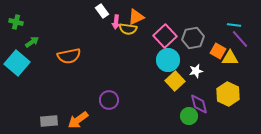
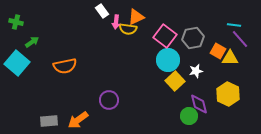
pink square: rotated 10 degrees counterclockwise
orange semicircle: moved 4 px left, 10 px down
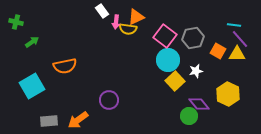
yellow triangle: moved 7 px right, 4 px up
cyan square: moved 15 px right, 23 px down; rotated 20 degrees clockwise
purple diamond: rotated 25 degrees counterclockwise
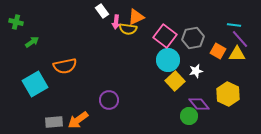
cyan square: moved 3 px right, 2 px up
gray rectangle: moved 5 px right, 1 px down
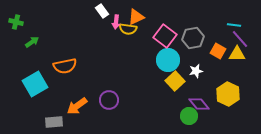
orange arrow: moved 1 px left, 14 px up
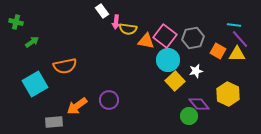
orange triangle: moved 10 px right, 24 px down; rotated 36 degrees clockwise
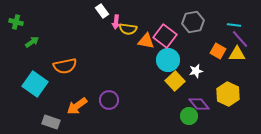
gray hexagon: moved 16 px up
cyan square: rotated 25 degrees counterclockwise
gray rectangle: moved 3 px left; rotated 24 degrees clockwise
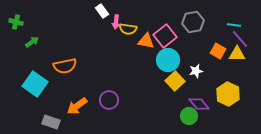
pink square: rotated 15 degrees clockwise
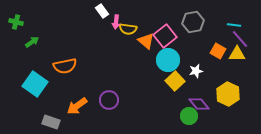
orange triangle: rotated 30 degrees clockwise
